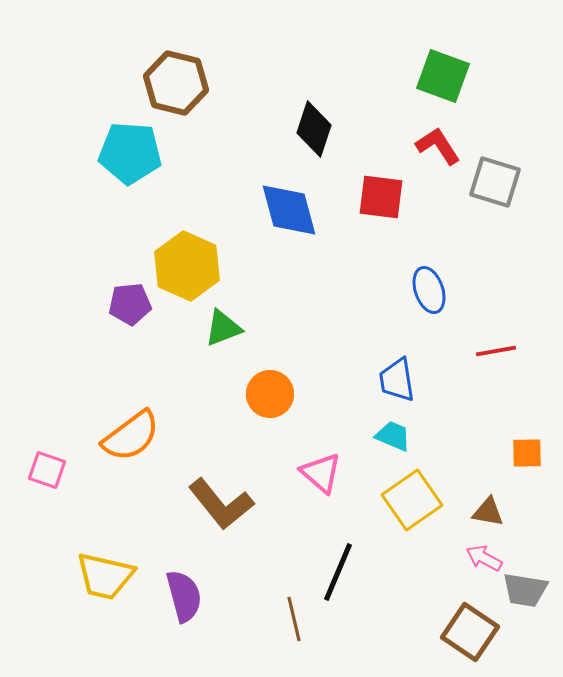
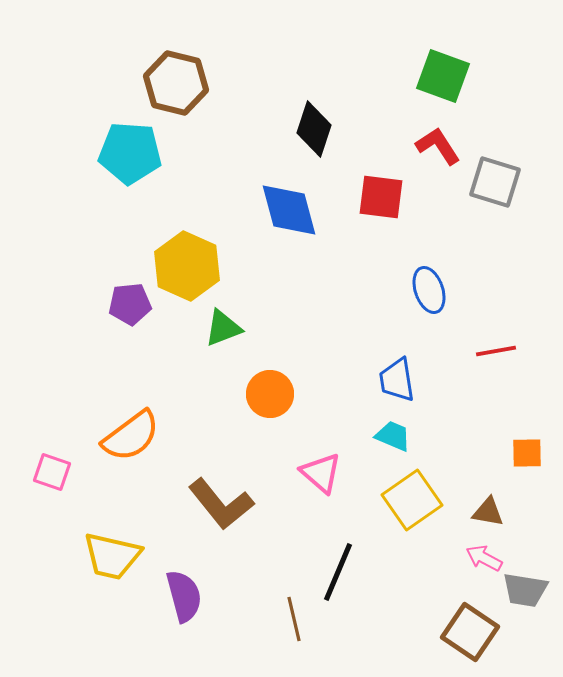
pink square: moved 5 px right, 2 px down
yellow trapezoid: moved 7 px right, 20 px up
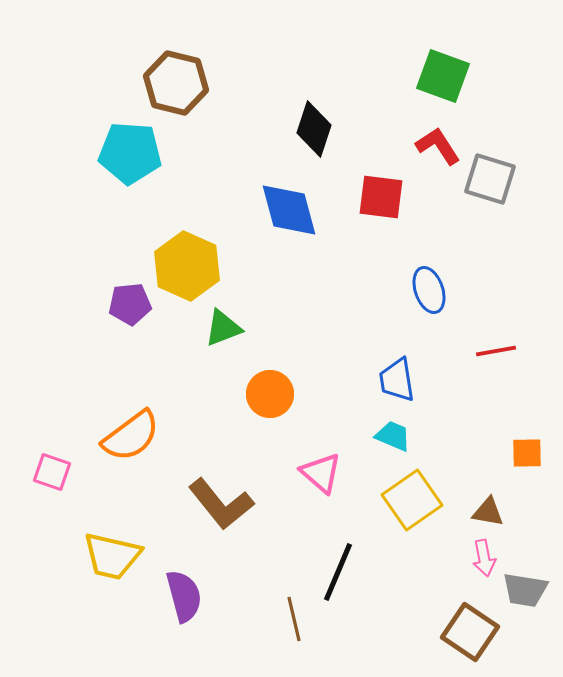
gray square: moved 5 px left, 3 px up
pink arrow: rotated 129 degrees counterclockwise
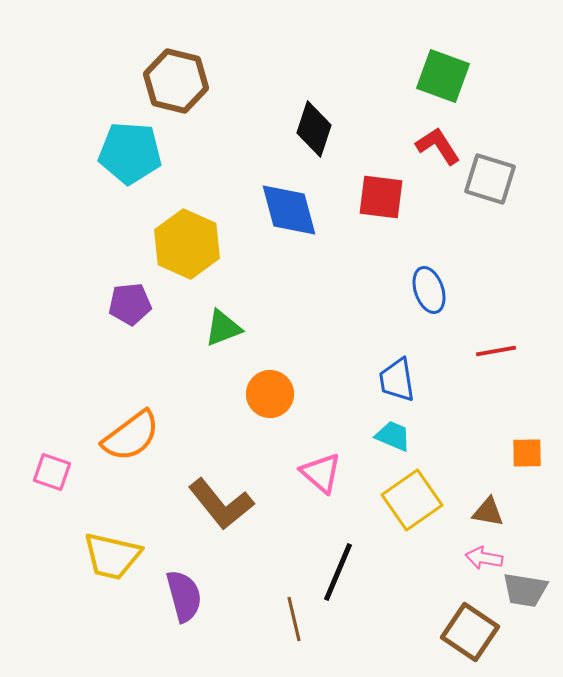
brown hexagon: moved 2 px up
yellow hexagon: moved 22 px up
pink arrow: rotated 111 degrees clockwise
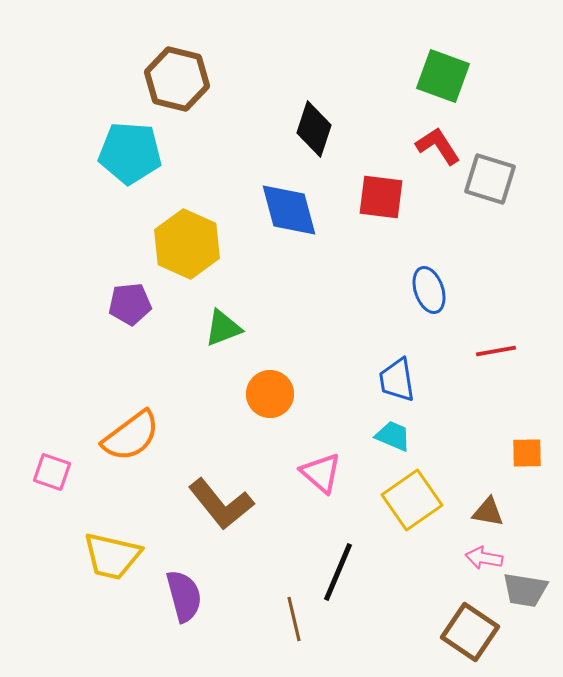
brown hexagon: moved 1 px right, 2 px up
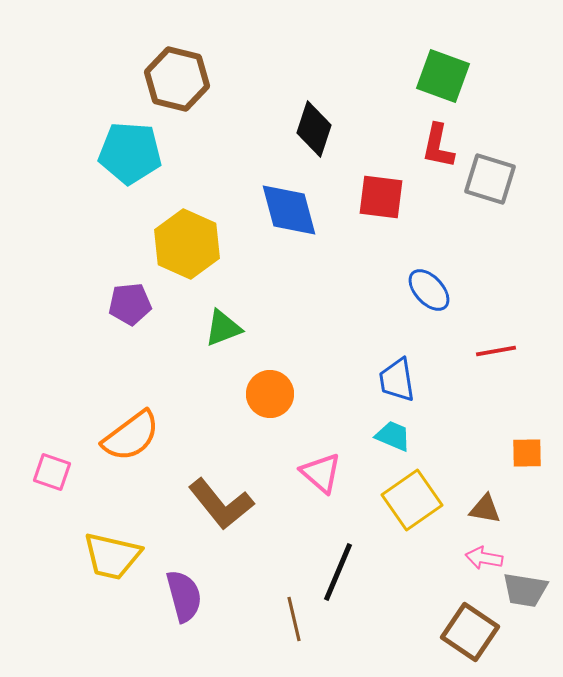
red L-shape: rotated 135 degrees counterclockwise
blue ellipse: rotated 24 degrees counterclockwise
brown triangle: moved 3 px left, 3 px up
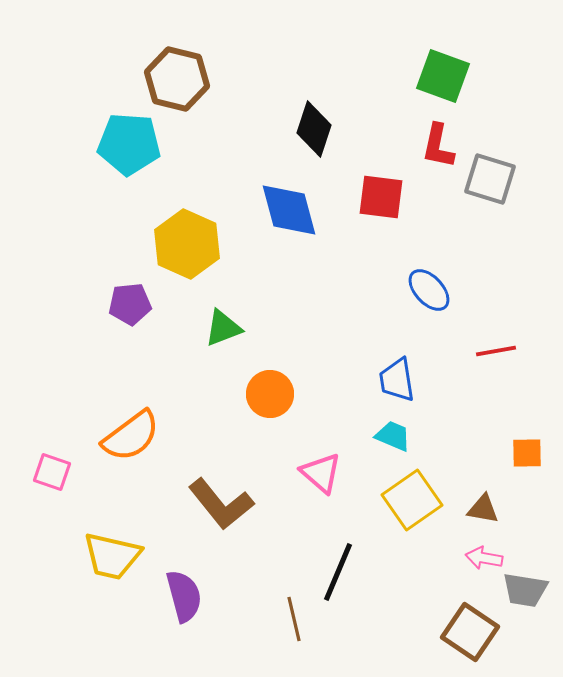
cyan pentagon: moved 1 px left, 9 px up
brown triangle: moved 2 px left
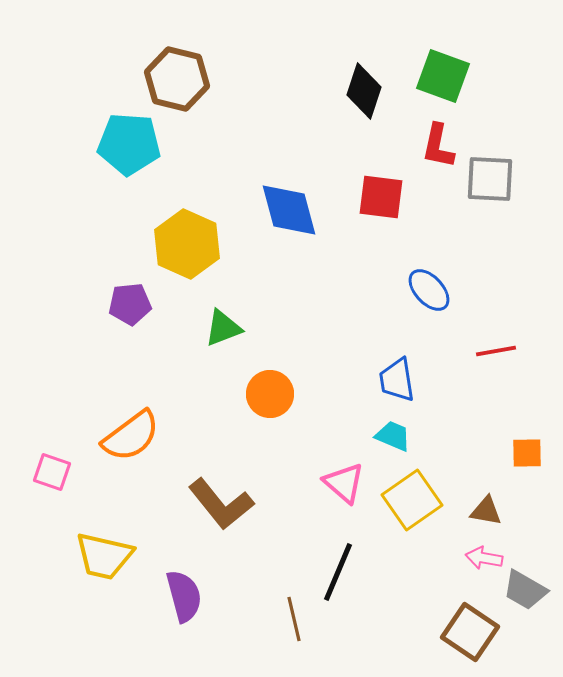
black diamond: moved 50 px right, 38 px up
gray square: rotated 14 degrees counterclockwise
pink triangle: moved 23 px right, 10 px down
brown triangle: moved 3 px right, 2 px down
yellow trapezoid: moved 8 px left
gray trapezoid: rotated 21 degrees clockwise
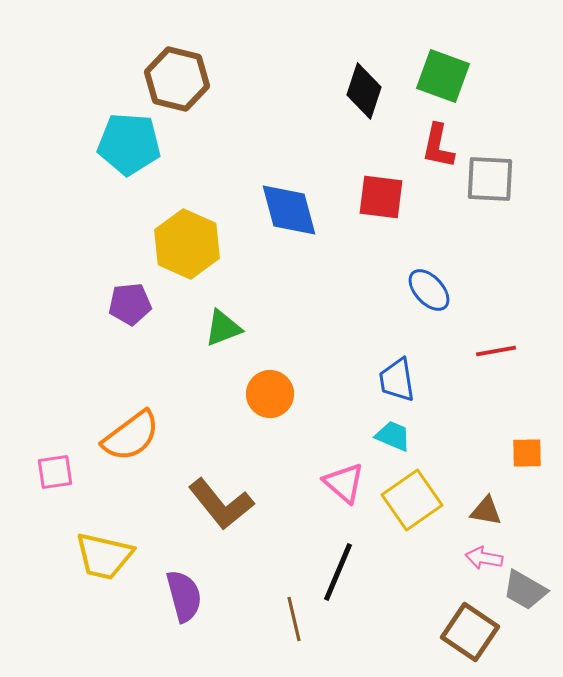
pink square: moved 3 px right; rotated 27 degrees counterclockwise
